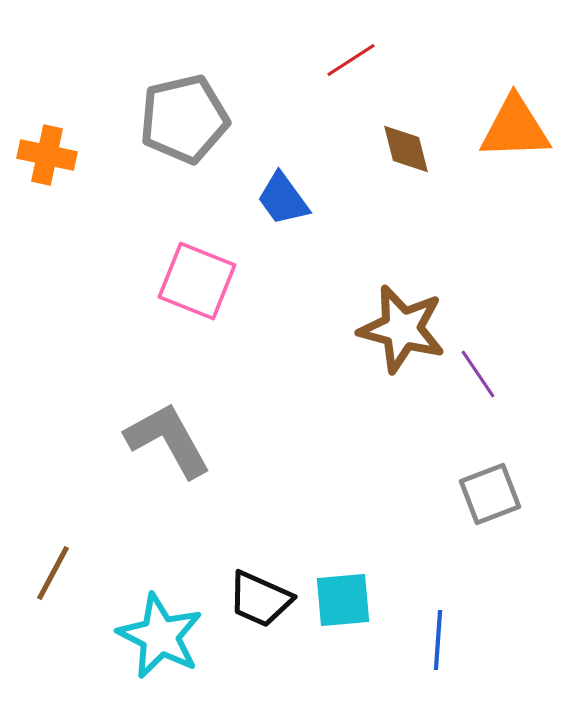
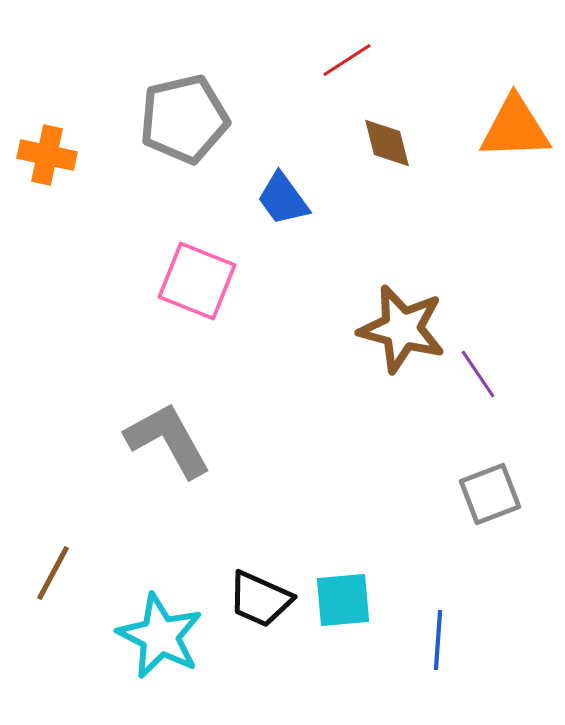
red line: moved 4 px left
brown diamond: moved 19 px left, 6 px up
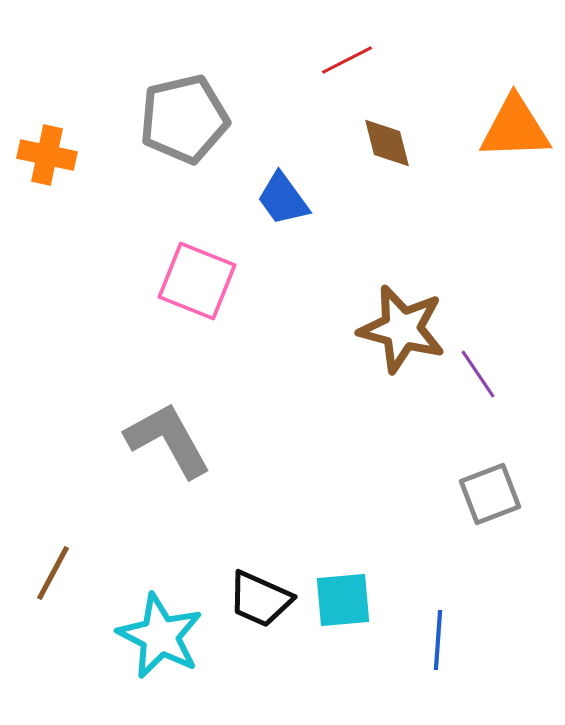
red line: rotated 6 degrees clockwise
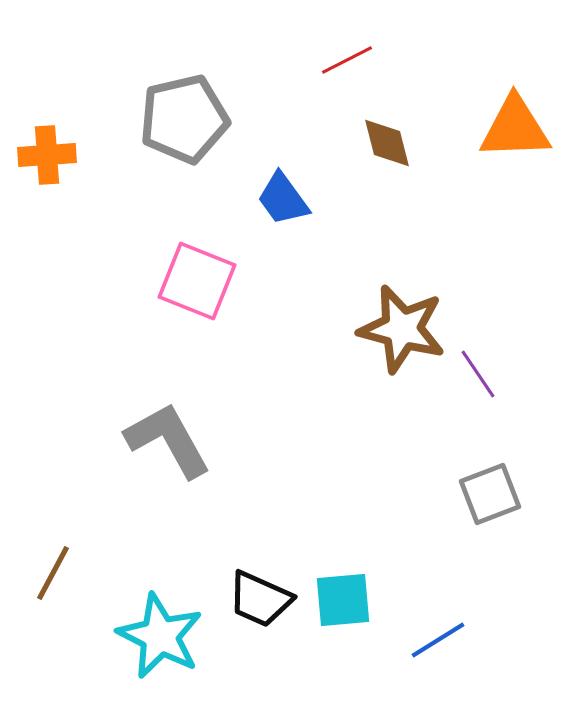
orange cross: rotated 16 degrees counterclockwise
blue line: rotated 54 degrees clockwise
